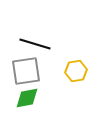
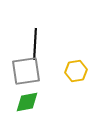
black line: rotated 76 degrees clockwise
green diamond: moved 4 px down
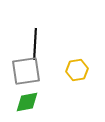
yellow hexagon: moved 1 px right, 1 px up
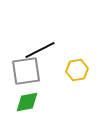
black line: moved 5 px right, 6 px down; rotated 60 degrees clockwise
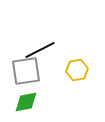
green diamond: moved 1 px left
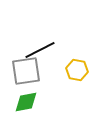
yellow hexagon: rotated 20 degrees clockwise
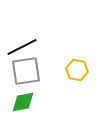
black line: moved 18 px left, 3 px up
green diamond: moved 3 px left
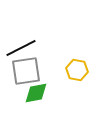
black line: moved 1 px left, 1 px down
green diamond: moved 13 px right, 9 px up
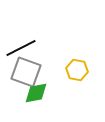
gray square: moved 1 px down; rotated 28 degrees clockwise
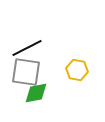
black line: moved 6 px right
gray square: rotated 12 degrees counterclockwise
